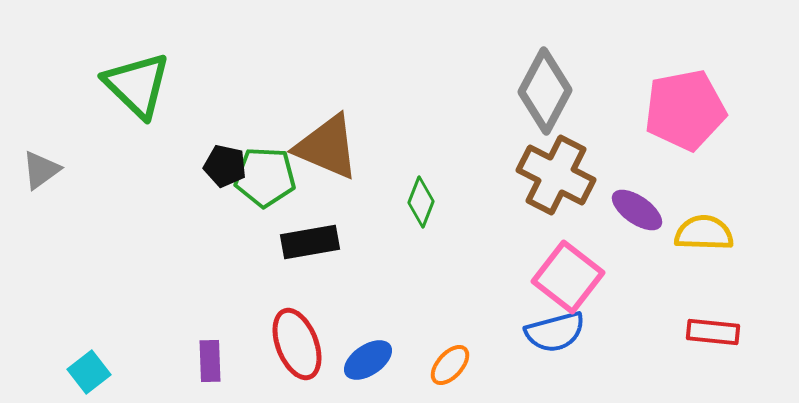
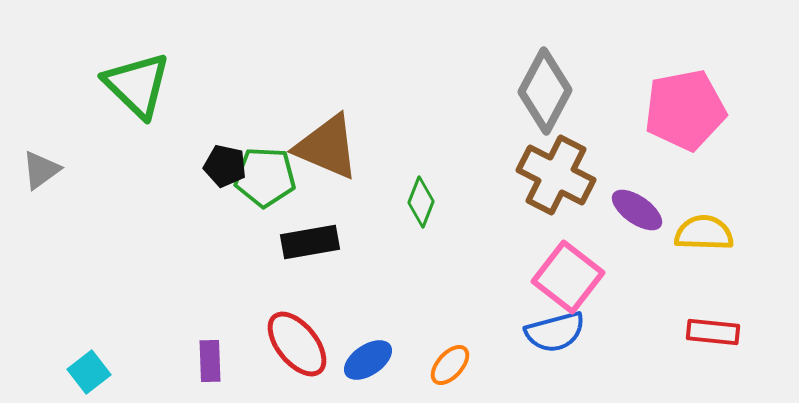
red ellipse: rotated 18 degrees counterclockwise
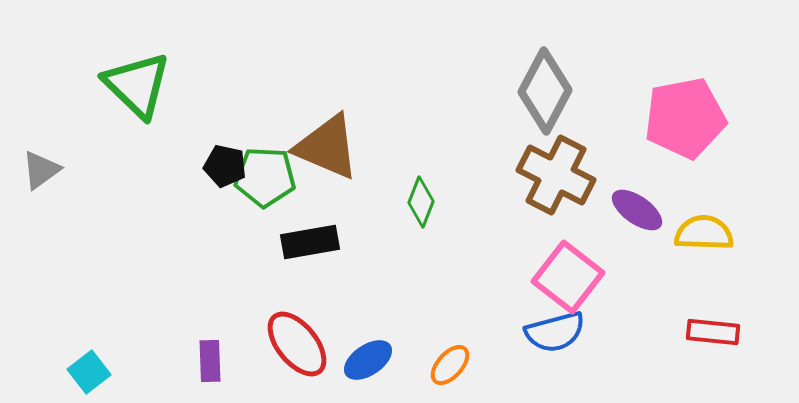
pink pentagon: moved 8 px down
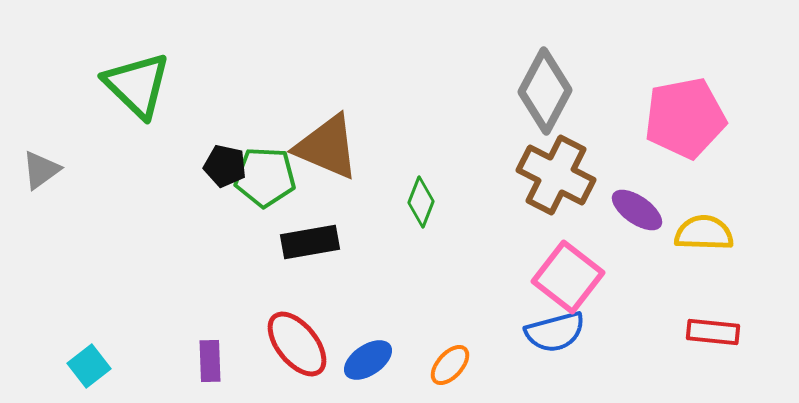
cyan square: moved 6 px up
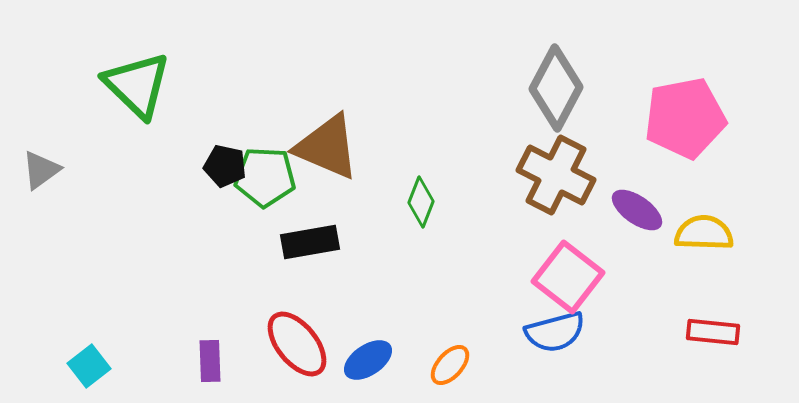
gray diamond: moved 11 px right, 3 px up
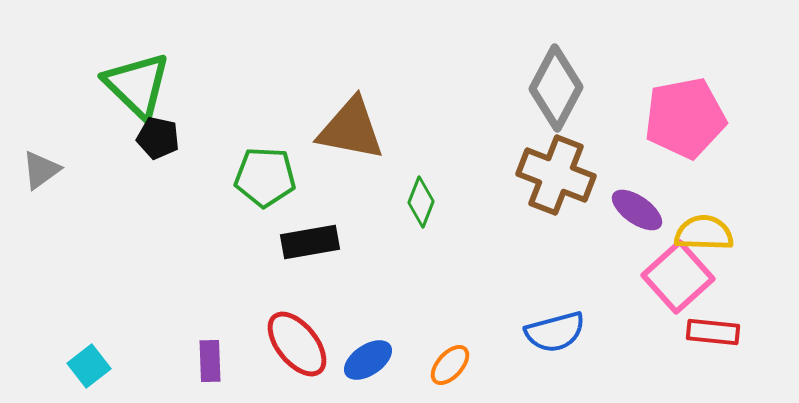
brown triangle: moved 24 px right, 18 px up; rotated 12 degrees counterclockwise
black pentagon: moved 67 px left, 28 px up
brown cross: rotated 6 degrees counterclockwise
pink square: moved 110 px right; rotated 10 degrees clockwise
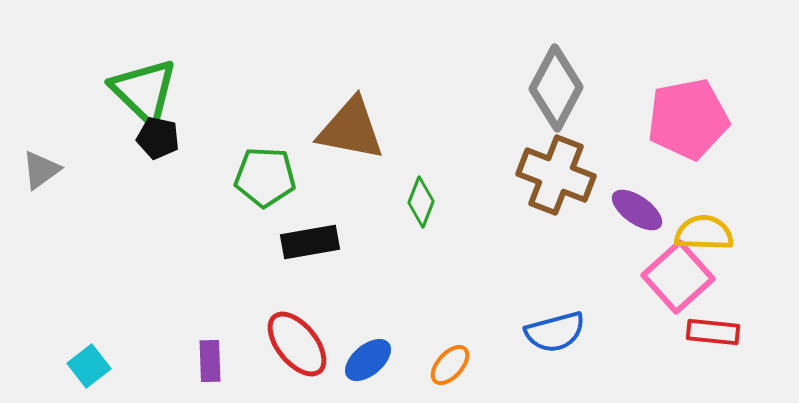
green triangle: moved 7 px right, 6 px down
pink pentagon: moved 3 px right, 1 px down
blue ellipse: rotated 6 degrees counterclockwise
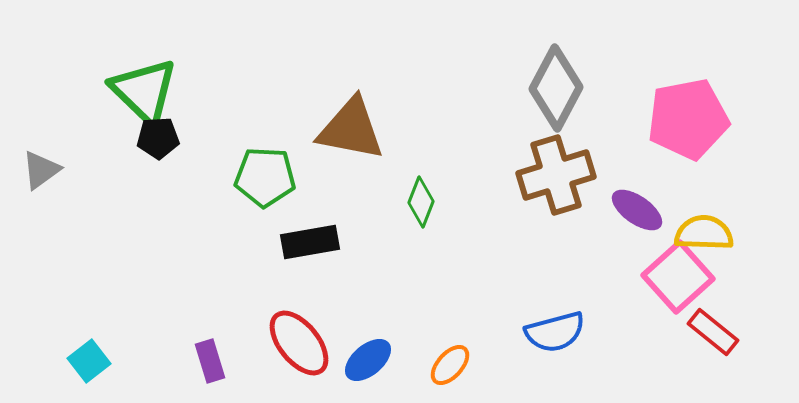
black pentagon: rotated 15 degrees counterclockwise
brown cross: rotated 38 degrees counterclockwise
red rectangle: rotated 33 degrees clockwise
red ellipse: moved 2 px right, 1 px up
purple rectangle: rotated 15 degrees counterclockwise
cyan square: moved 5 px up
